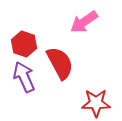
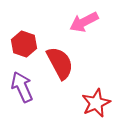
pink arrow: rotated 8 degrees clockwise
purple arrow: moved 2 px left, 10 px down
red star: rotated 24 degrees counterclockwise
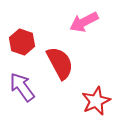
red hexagon: moved 2 px left, 2 px up
purple arrow: rotated 12 degrees counterclockwise
red star: moved 2 px up
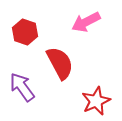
pink arrow: moved 2 px right
red hexagon: moved 3 px right, 10 px up
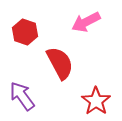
purple arrow: moved 9 px down
red star: rotated 12 degrees counterclockwise
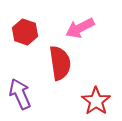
pink arrow: moved 6 px left, 6 px down
red semicircle: rotated 20 degrees clockwise
purple arrow: moved 2 px left, 2 px up; rotated 12 degrees clockwise
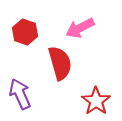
red semicircle: rotated 8 degrees counterclockwise
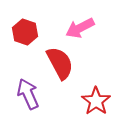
red semicircle: rotated 12 degrees counterclockwise
purple arrow: moved 8 px right
